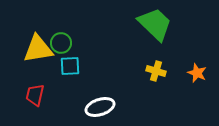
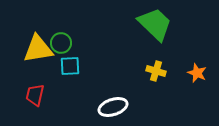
white ellipse: moved 13 px right
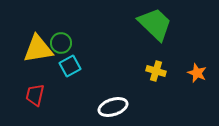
cyan square: rotated 25 degrees counterclockwise
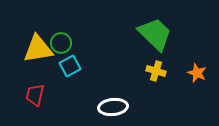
green trapezoid: moved 10 px down
white ellipse: rotated 12 degrees clockwise
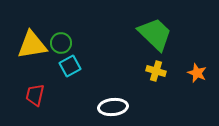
yellow triangle: moved 6 px left, 4 px up
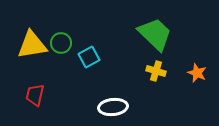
cyan square: moved 19 px right, 9 px up
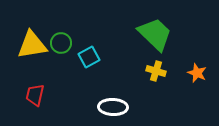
white ellipse: rotated 8 degrees clockwise
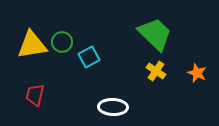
green circle: moved 1 px right, 1 px up
yellow cross: rotated 18 degrees clockwise
